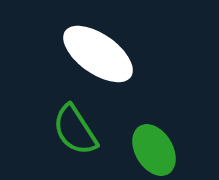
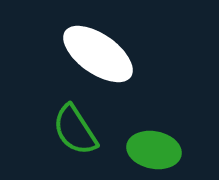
green ellipse: rotated 48 degrees counterclockwise
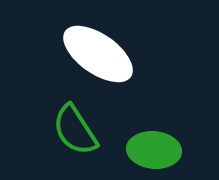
green ellipse: rotated 6 degrees counterclockwise
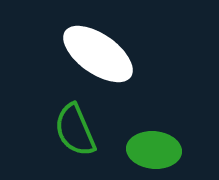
green semicircle: rotated 10 degrees clockwise
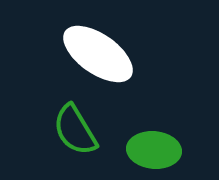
green semicircle: rotated 8 degrees counterclockwise
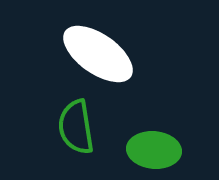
green semicircle: moved 1 px right, 3 px up; rotated 22 degrees clockwise
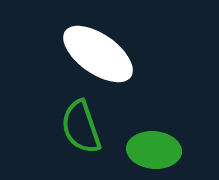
green semicircle: moved 5 px right; rotated 10 degrees counterclockwise
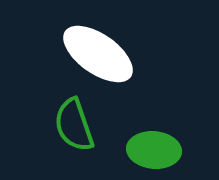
green semicircle: moved 7 px left, 2 px up
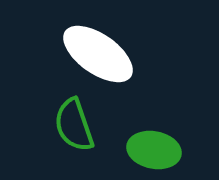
green ellipse: rotated 6 degrees clockwise
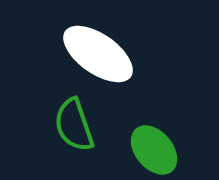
green ellipse: rotated 39 degrees clockwise
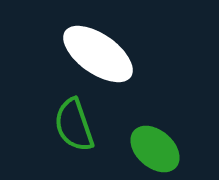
green ellipse: moved 1 px right, 1 px up; rotated 9 degrees counterclockwise
